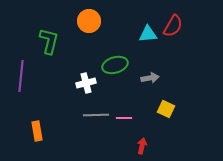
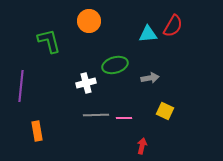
green L-shape: rotated 28 degrees counterclockwise
purple line: moved 10 px down
yellow square: moved 1 px left, 2 px down
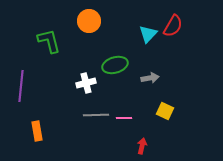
cyan triangle: rotated 42 degrees counterclockwise
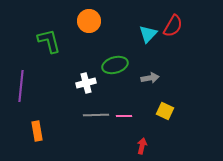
pink line: moved 2 px up
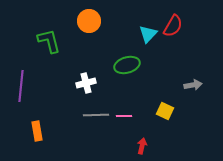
green ellipse: moved 12 px right
gray arrow: moved 43 px right, 7 px down
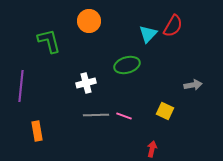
pink line: rotated 21 degrees clockwise
red arrow: moved 10 px right, 3 px down
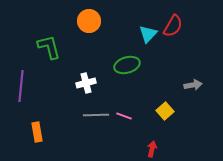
green L-shape: moved 6 px down
yellow square: rotated 24 degrees clockwise
orange rectangle: moved 1 px down
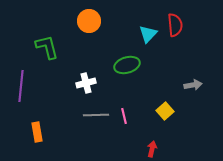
red semicircle: moved 2 px right, 1 px up; rotated 35 degrees counterclockwise
green L-shape: moved 2 px left
pink line: rotated 56 degrees clockwise
